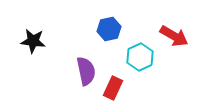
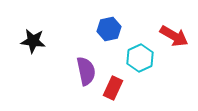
cyan hexagon: moved 1 px down
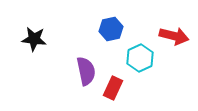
blue hexagon: moved 2 px right
red arrow: rotated 16 degrees counterclockwise
black star: moved 1 px right, 2 px up
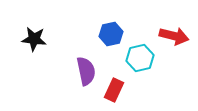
blue hexagon: moved 5 px down
cyan hexagon: rotated 12 degrees clockwise
red rectangle: moved 1 px right, 2 px down
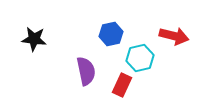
red rectangle: moved 8 px right, 5 px up
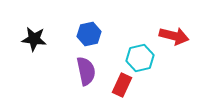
blue hexagon: moved 22 px left
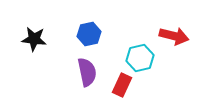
purple semicircle: moved 1 px right, 1 px down
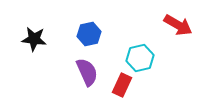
red arrow: moved 4 px right, 11 px up; rotated 16 degrees clockwise
purple semicircle: rotated 12 degrees counterclockwise
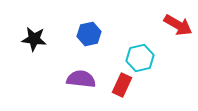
purple semicircle: moved 6 px left, 7 px down; rotated 60 degrees counterclockwise
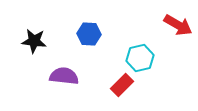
blue hexagon: rotated 15 degrees clockwise
black star: moved 2 px down
purple semicircle: moved 17 px left, 3 px up
red rectangle: rotated 20 degrees clockwise
